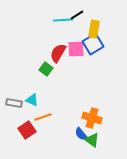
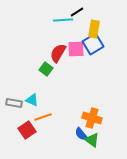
black line: moved 3 px up
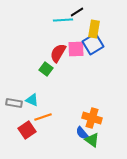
blue semicircle: moved 1 px right, 1 px up
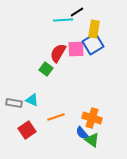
orange line: moved 13 px right
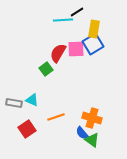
green square: rotated 16 degrees clockwise
red square: moved 1 px up
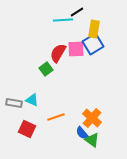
orange cross: rotated 24 degrees clockwise
red square: rotated 30 degrees counterclockwise
